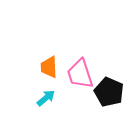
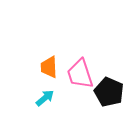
cyan arrow: moved 1 px left
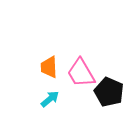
pink trapezoid: moved 1 px right, 1 px up; rotated 12 degrees counterclockwise
cyan arrow: moved 5 px right, 1 px down
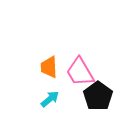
pink trapezoid: moved 1 px left, 1 px up
black pentagon: moved 11 px left, 4 px down; rotated 12 degrees clockwise
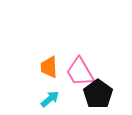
black pentagon: moved 2 px up
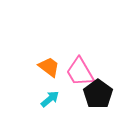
orange trapezoid: rotated 130 degrees clockwise
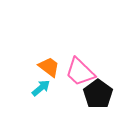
pink trapezoid: rotated 16 degrees counterclockwise
cyan arrow: moved 9 px left, 11 px up
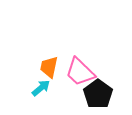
orange trapezoid: rotated 115 degrees counterclockwise
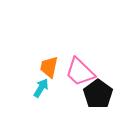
cyan arrow: rotated 18 degrees counterclockwise
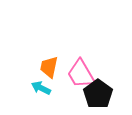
pink trapezoid: moved 1 px right, 2 px down; rotated 16 degrees clockwise
cyan arrow: rotated 96 degrees counterclockwise
